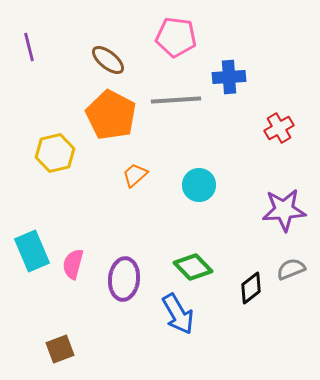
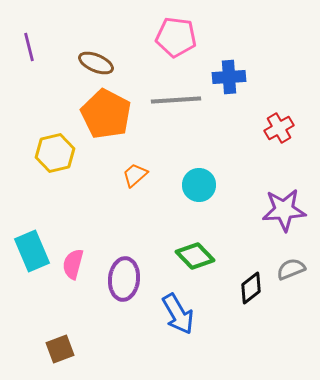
brown ellipse: moved 12 px left, 3 px down; rotated 16 degrees counterclockwise
orange pentagon: moved 5 px left, 1 px up
green diamond: moved 2 px right, 11 px up
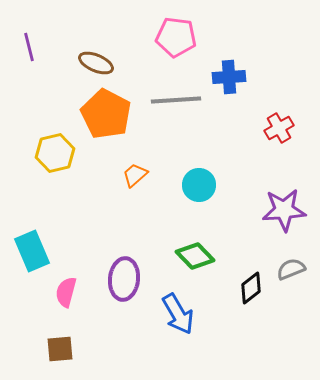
pink semicircle: moved 7 px left, 28 px down
brown square: rotated 16 degrees clockwise
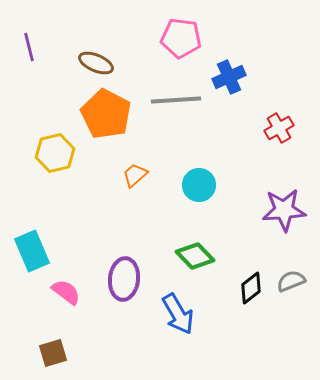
pink pentagon: moved 5 px right, 1 px down
blue cross: rotated 20 degrees counterclockwise
gray semicircle: moved 12 px down
pink semicircle: rotated 112 degrees clockwise
brown square: moved 7 px left, 4 px down; rotated 12 degrees counterclockwise
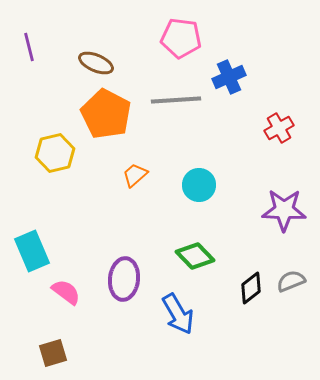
purple star: rotated 6 degrees clockwise
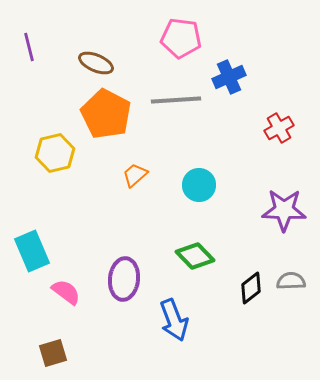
gray semicircle: rotated 20 degrees clockwise
blue arrow: moved 4 px left, 6 px down; rotated 9 degrees clockwise
